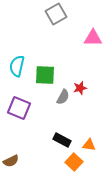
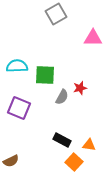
cyan semicircle: rotated 75 degrees clockwise
gray semicircle: moved 1 px left
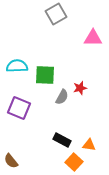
brown semicircle: rotated 77 degrees clockwise
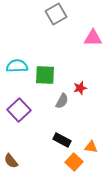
gray semicircle: moved 4 px down
purple square: moved 2 px down; rotated 25 degrees clockwise
orange triangle: moved 2 px right, 2 px down
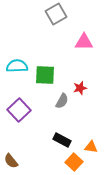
pink triangle: moved 9 px left, 4 px down
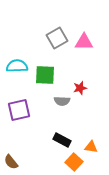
gray square: moved 1 px right, 24 px down
gray semicircle: rotated 63 degrees clockwise
purple square: rotated 30 degrees clockwise
brown semicircle: moved 1 px down
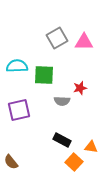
green square: moved 1 px left
